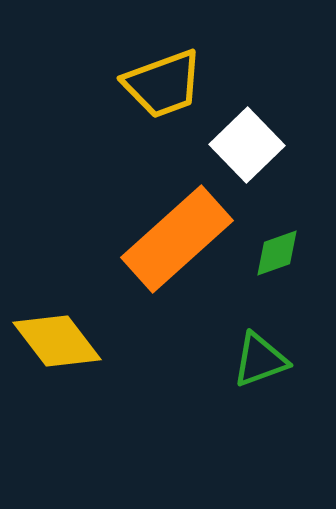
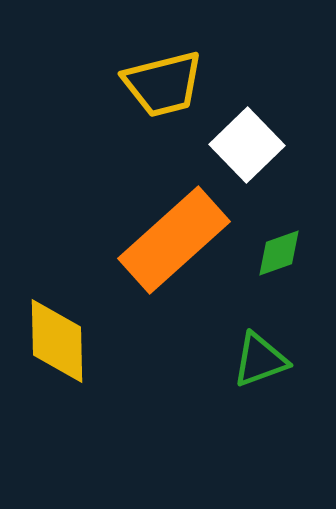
yellow trapezoid: rotated 6 degrees clockwise
orange rectangle: moved 3 px left, 1 px down
green diamond: moved 2 px right
yellow diamond: rotated 36 degrees clockwise
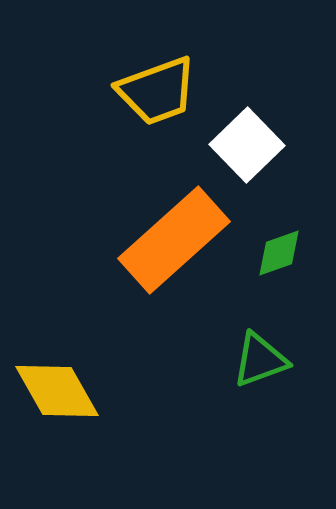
yellow trapezoid: moved 6 px left, 7 px down; rotated 6 degrees counterclockwise
yellow diamond: moved 50 px down; rotated 28 degrees counterclockwise
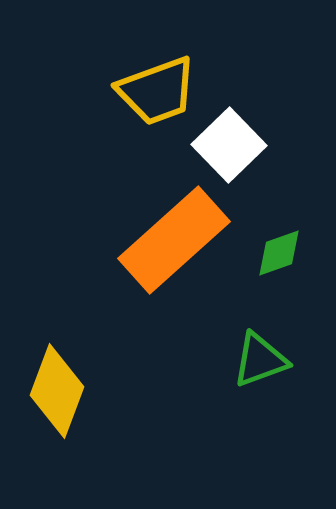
white square: moved 18 px left
yellow diamond: rotated 50 degrees clockwise
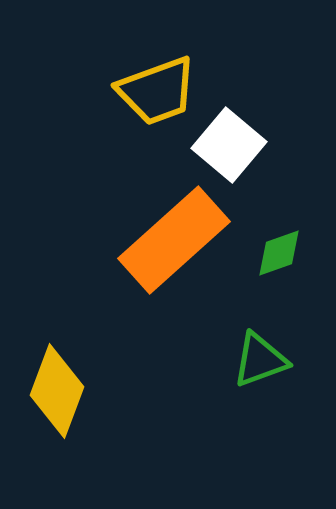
white square: rotated 6 degrees counterclockwise
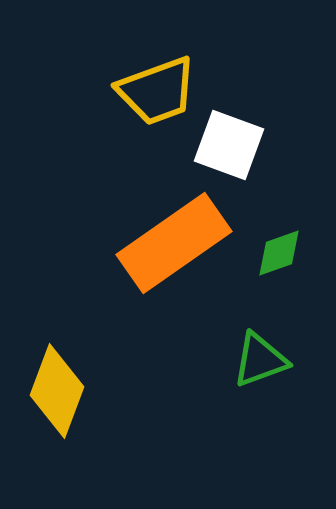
white square: rotated 20 degrees counterclockwise
orange rectangle: moved 3 px down; rotated 7 degrees clockwise
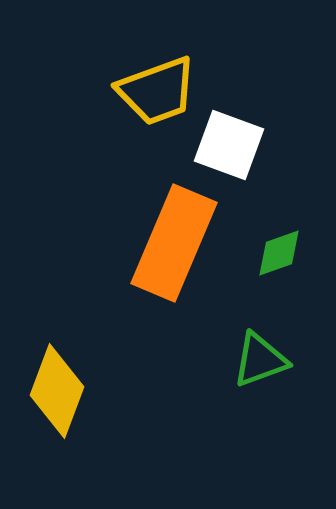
orange rectangle: rotated 32 degrees counterclockwise
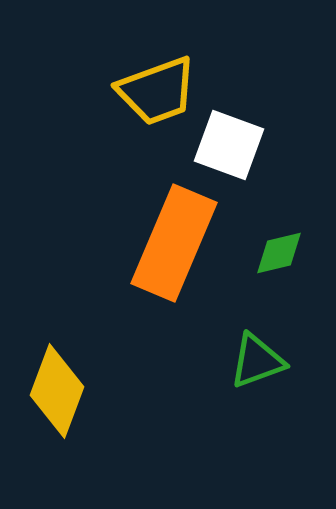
green diamond: rotated 6 degrees clockwise
green triangle: moved 3 px left, 1 px down
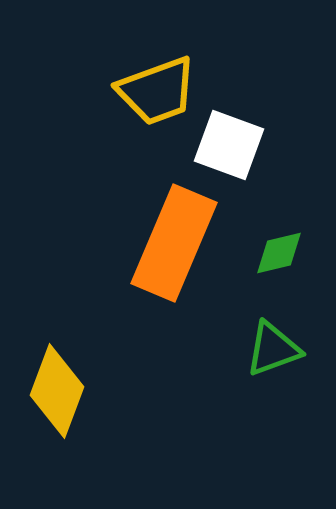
green triangle: moved 16 px right, 12 px up
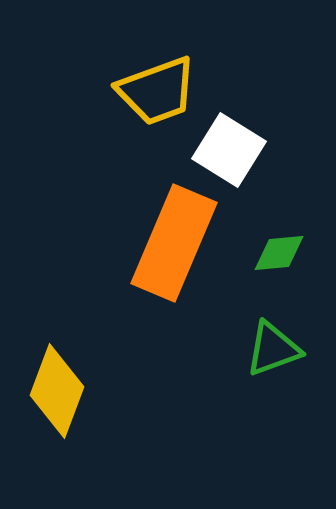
white square: moved 5 px down; rotated 12 degrees clockwise
green diamond: rotated 8 degrees clockwise
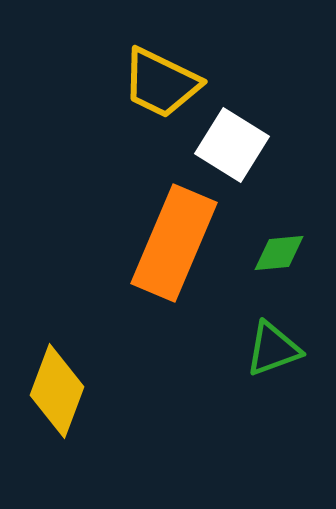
yellow trapezoid: moved 4 px right, 8 px up; rotated 46 degrees clockwise
white square: moved 3 px right, 5 px up
